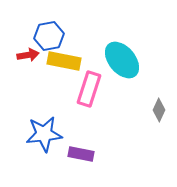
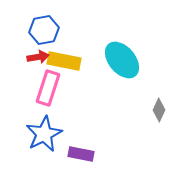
blue hexagon: moved 5 px left, 6 px up
red arrow: moved 10 px right, 2 px down
pink rectangle: moved 41 px left, 1 px up
blue star: rotated 21 degrees counterclockwise
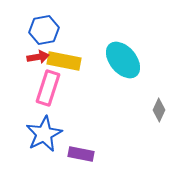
cyan ellipse: moved 1 px right
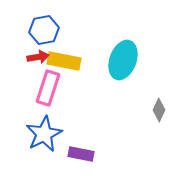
cyan ellipse: rotated 60 degrees clockwise
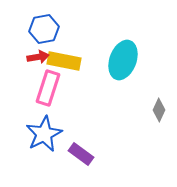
blue hexagon: moved 1 px up
purple rectangle: rotated 25 degrees clockwise
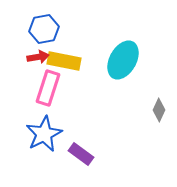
cyan ellipse: rotated 9 degrees clockwise
